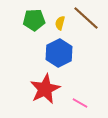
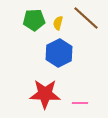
yellow semicircle: moved 2 px left
red star: moved 5 px down; rotated 28 degrees clockwise
pink line: rotated 28 degrees counterclockwise
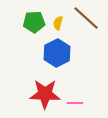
green pentagon: moved 2 px down
blue hexagon: moved 2 px left
pink line: moved 5 px left
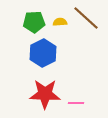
yellow semicircle: moved 2 px right, 1 px up; rotated 72 degrees clockwise
blue hexagon: moved 14 px left
pink line: moved 1 px right
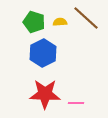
green pentagon: rotated 20 degrees clockwise
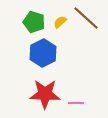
yellow semicircle: rotated 40 degrees counterclockwise
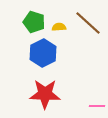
brown line: moved 2 px right, 5 px down
yellow semicircle: moved 1 px left, 5 px down; rotated 40 degrees clockwise
pink line: moved 21 px right, 3 px down
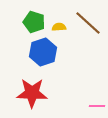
blue hexagon: moved 1 px up; rotated 8 degrees clockwise
red star: moved 13 px left, 1 px up
